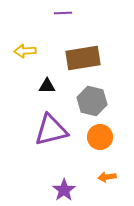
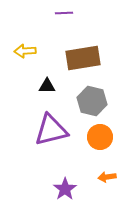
purple line: moved 1 px right
purple star: moved 1 px right, 1 px up
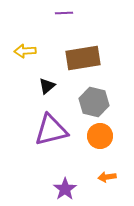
black triangle: rotated 42 degrees counterclockwise
gray hexagon: moved 2 px right, 1 px down
orange circle: moved 1 px up
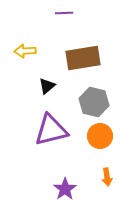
orange arrow: rotated 90 degrees counterclockwise
